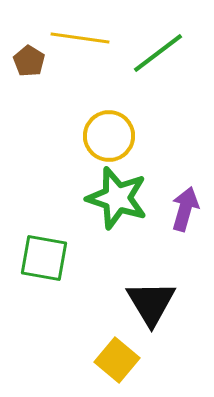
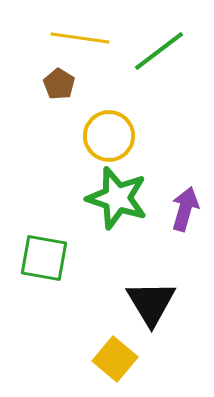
green line: moved 1 px right, 2 px up
brown pentagon: moved 30 px right, 23 px down
yellow square: moved 2 px left, 1 px up
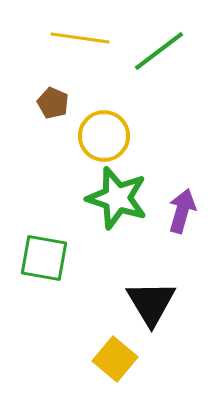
brown pentagon: moved 6 px left, 19 px down; rotated 8 degrees counterclockwise
yellow circle: moved 5 px left
purple arrow: moved 3 px left, 2 px down
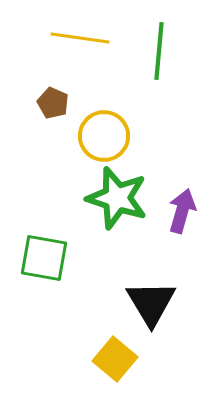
green line: rotated 48 degrees counterclockwise
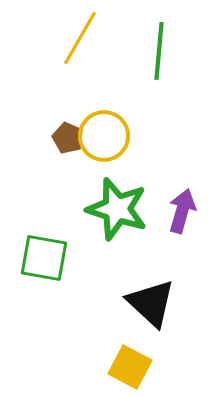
yellow line: rotated 68 degrees counterclockwise
brown pentagon: moved 15 px right, 35 px down
green star: moved 11 px down
black triangle: rotated 16 degrees counterclockwise
yellow square: moved 15 px right, 8 px down; rotated 12 degrees counterclockwise
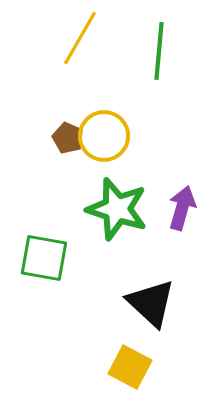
purple arrow: moved 3 px up
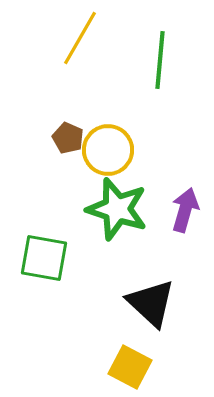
green line: moved 1 px right, 9 px down
yellow circle: moved 4 px right, 14 px down
purple arrow: moved 3 px right, 2 px down
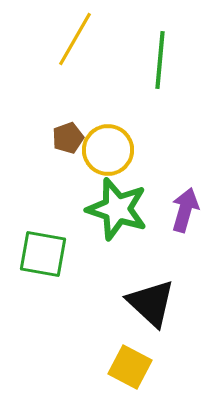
yellow line: moved 5 px left, 1 px down
brown pentagon: rotated 28 degrees clockwise
green square: moved 1 px left, 4 px up
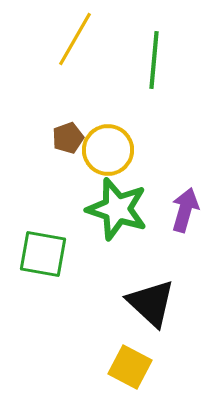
green line: moved 6 px left
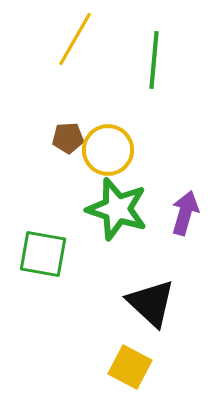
brown pentagon: rotated 16 degrees clockwise
purple arrow: moved 3 px down
